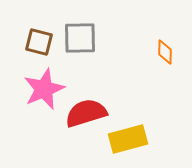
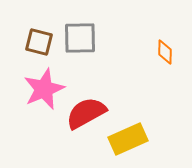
red semicircle: rotated 12 degrees counterclockwise
yellow rectangle: rotated 9 degrees counterclockwise
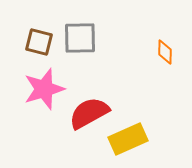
pink star: rotated 6 degrees clockwise
red semicircle: moved 3 px right
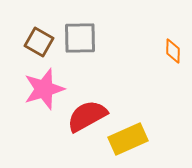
brown square: rotated 16 degrees clockwise
orange diamond: moved 8 px right, 1 px up
red semicircle: moved 2 px left, 3 px down
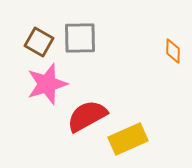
pink star: moved 3 px right, 5 px up
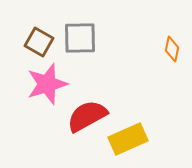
orange diamond: moved 1 px left, 2 px up; rotated 10 degrees clockwise
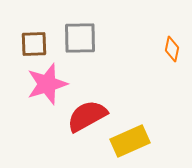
brown square: moved 5 px left, 2 px down; rotated 32 degrees counterclockwise
yellow rectangle: moved 2 px right, 2 px down
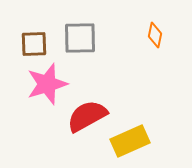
orange diamond: moved 17 px left, 14 px up
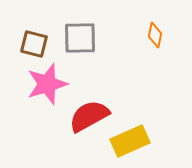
brown square: rotated 16 degrees clockwise
red semicircle: moved 2 px right
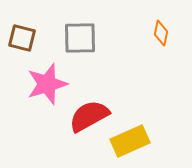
orange diamond: moved 6 px right, 2 px up
brown square: moved 12 px left, 6 px up
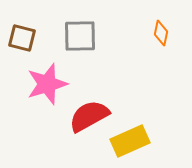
gray square: moved 2 px up
